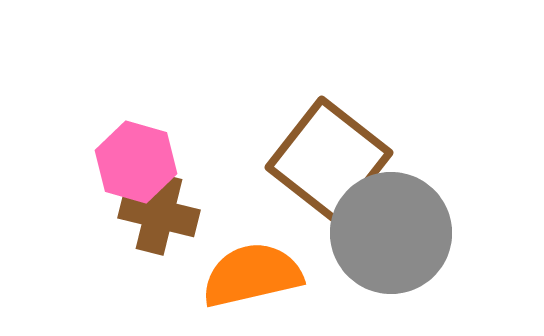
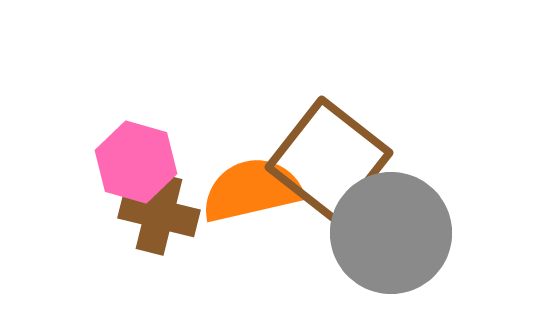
orange semicircle: moved 85 px up
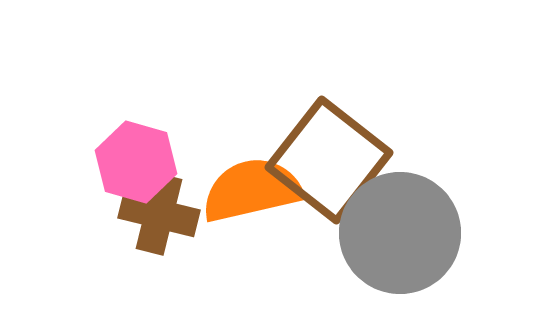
gray circle: moved 9 px right
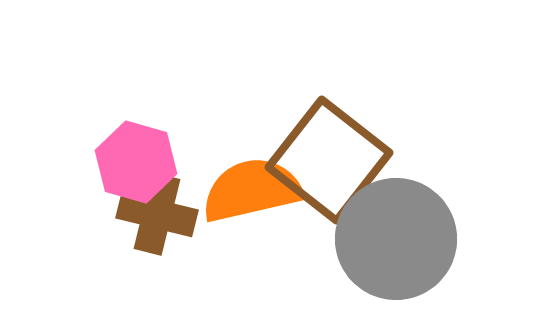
brown cross: moved 2 px left
gray circle: moved 4 px left, 6 px down
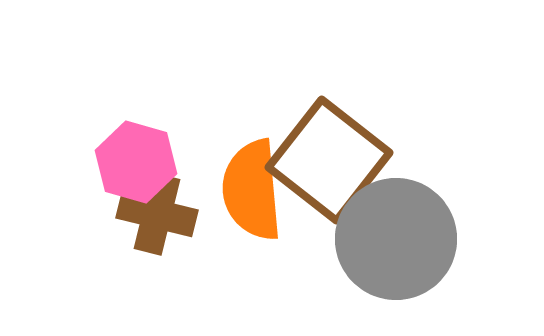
orange semicircle: rotated 82 degrees counterclockwise
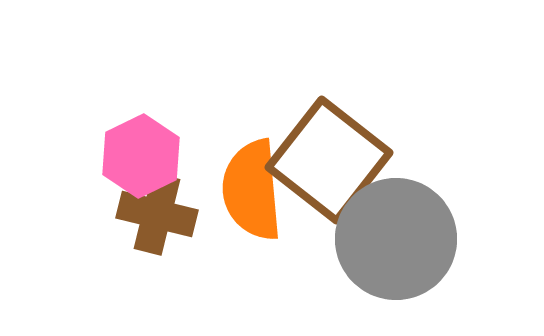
pink hexagon: moved 5 px right, 6 px up; rotated 18 degrees clockwise
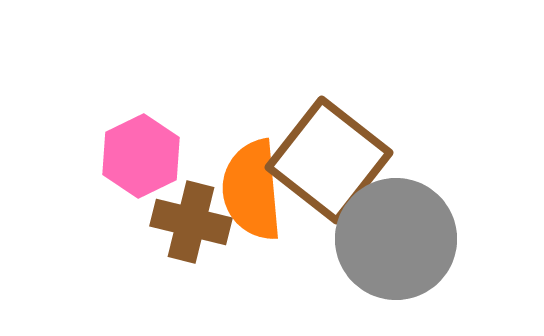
brown cross: moved 34 px right, 8 px down
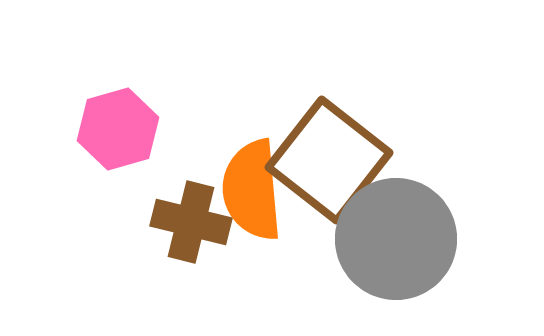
pink hexagon: moved 23 px left, 27 px up; rotated 10 degrees clockwise
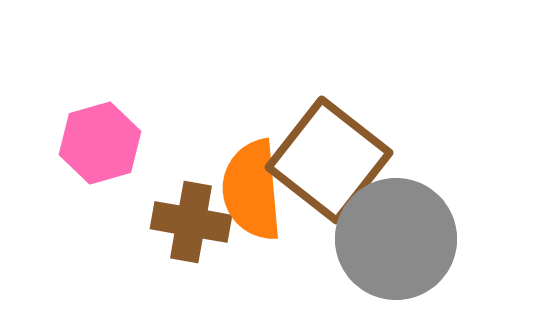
pink hexagon: moved 18 px left, 14 px down
brown cross: rotated 4 degrees counterclockwise
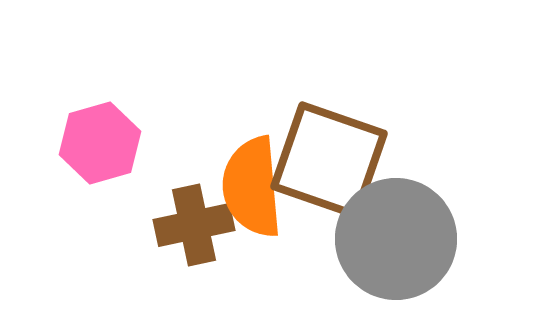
brown square: rotated 19 degrees counterclockwise
orange semicircle: moved 3 px up
brown cross: moved 3 px right, 3 px down; rotated 22 degrees counterclockwise
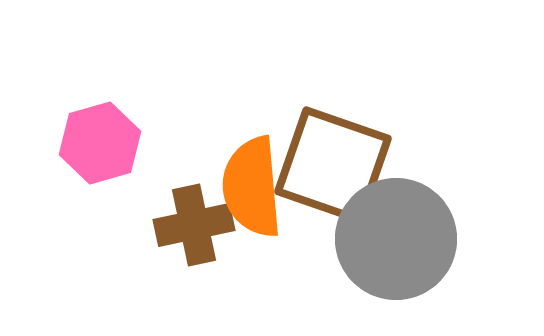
brown square: moved 4 px right, 5 px down
